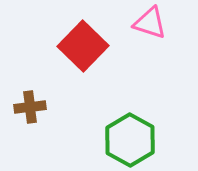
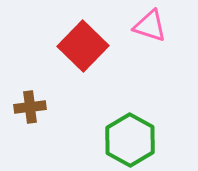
pink triangle: moved 3 px down
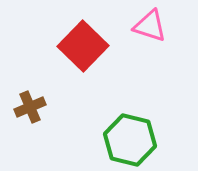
brown cross: rotated 16 degrees counterclockwise
green hexagon: rotated 15 degrees counterclockwise
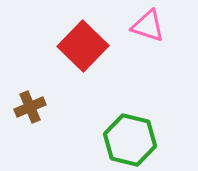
pink triangle: moved 2 px left
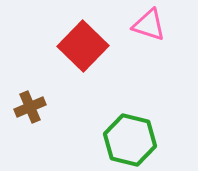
pink triangle: moved 1 px right, 1 px up
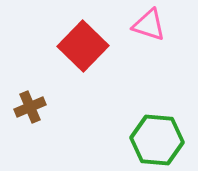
green hexagon: moved 27 px right; rotated 9 degrees counterclockwise
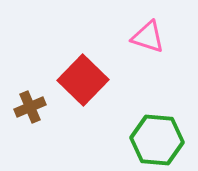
pink triangle: moved 1 px left, 12 px down
red square: moved 34 px down
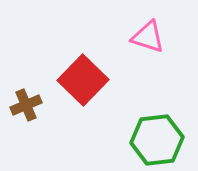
brown cross: moved 4 px left, 2 px up
green hexagon: rotated 12 degrees counterclockwise
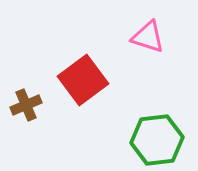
red square: rotated 9 degrees clockwise
